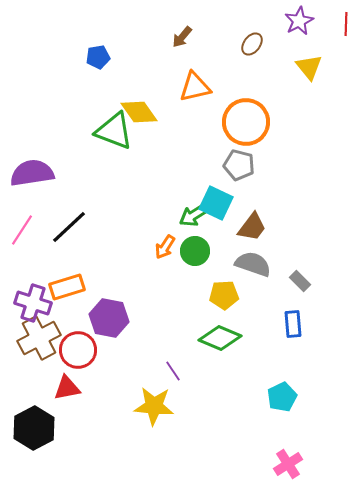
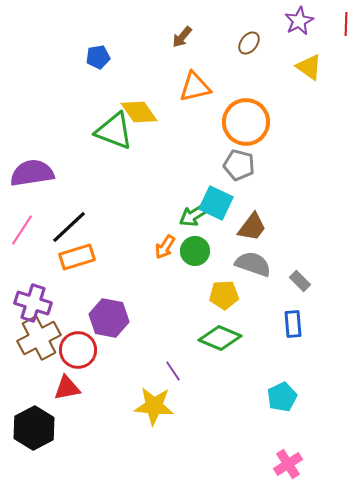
brown ellipse: moved 3 px left, 1 px up
yellow triangle: rotated 16 degrees counterclockwise
orange rectangle: moved 10 px right, 30 px up
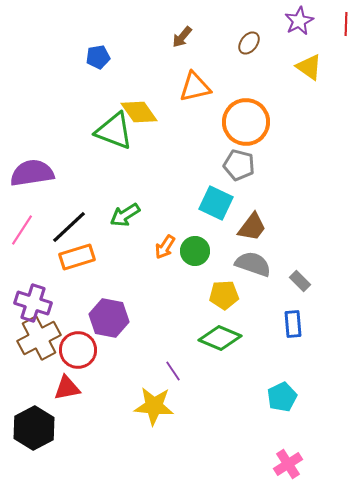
green arrow: moved 69 px left
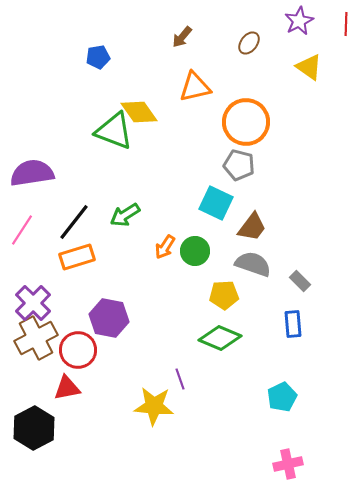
black line: moved 5 px right, 5 px up; rotated 9 degrees counterclockwise
purple cross: rotated 27 degrees clockwise
brown cross: moved 3 px left
purple line: moved 7 px right, 8 px down; rotated 15 degrees clockwise
pink cross: rotated 20 degrees clockwise
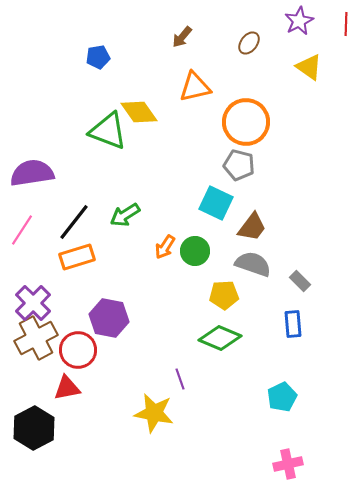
green triangle: moved 6 px left
yellow star: moved 7 px down; rotated 6 degrees clockwise
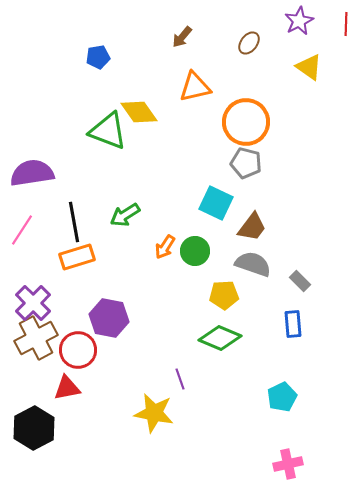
gray pentagon: moved 7 px right, 2 px up
black line: rotated 48 degrees counterclockwise
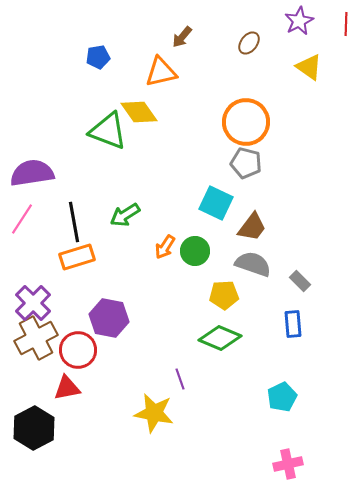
orange triangle: moved 34 px left, 15 px up
pink line: moved 11 px up
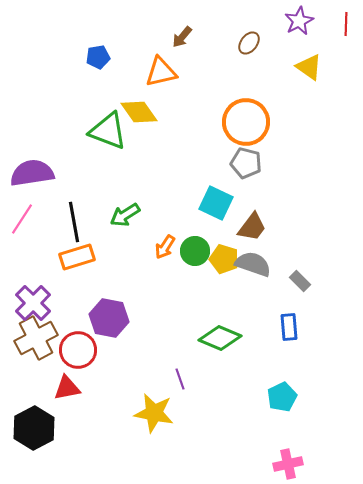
yellow pentagon: moved 36 px up; rotated 20 degrees clockwise
blue rectangle: moved 4 px left, 3 px down
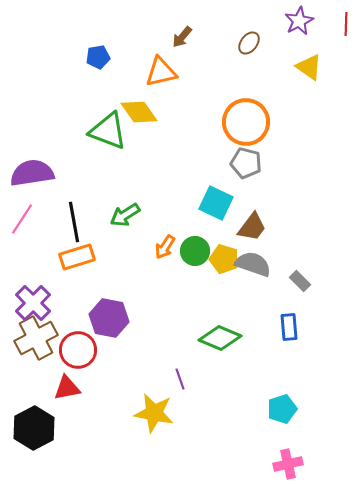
cyan pentagon: moved 12 px down; rotated 8 degrees clockwise
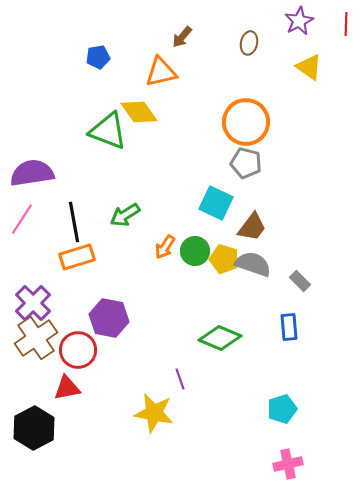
brown ellipse: rotated 25 degrees counterclockwise
brown cross: rotated 6 degrees counterclockwise
